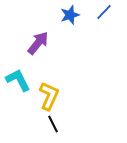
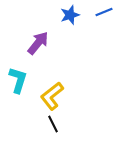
blue line: rotated 24 degrees clockwise
cyan L-shape: rotated 44 degrees clockwise
yellow L-shape: moved 3 px right; rotated 152 degrees counterclockwise
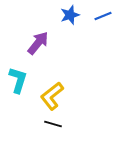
blue line: moved 1 px left, 4 px down
black line: rotated 48 degrees counterclockwise
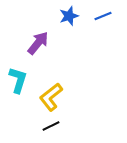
blue star: moved 1 px left, 1 px down
yellow L-shape: moved 1 px left, 1 px down
black line: moved 2 px left, 2 px down; rotated 42 degrees counterclockwise
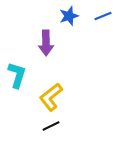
purple arrow: moved 8 px right; rotated 140 degrees clockwise
cyan L-shape: moved 1 px left, 5 px up
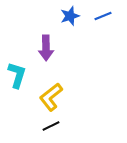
blue star: moved 1 px right
purple arrow: moved 5 px down
